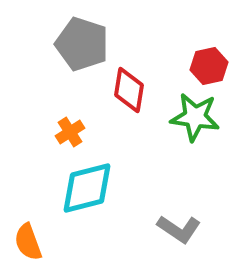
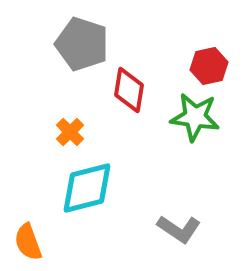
orange cross: rotated 12 degrees counterclockwise
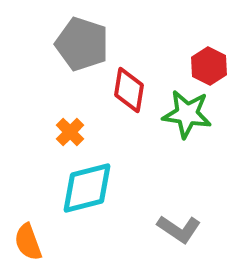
red hexagon: rotated 21 degrees counterclockwise
green star: moved 8 px left, 3 px up
